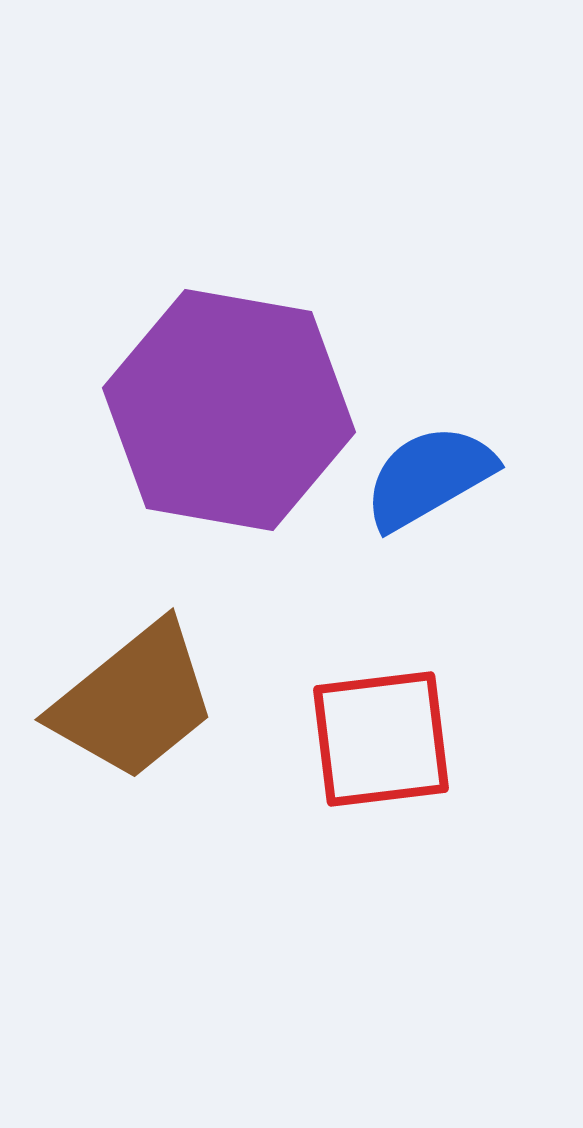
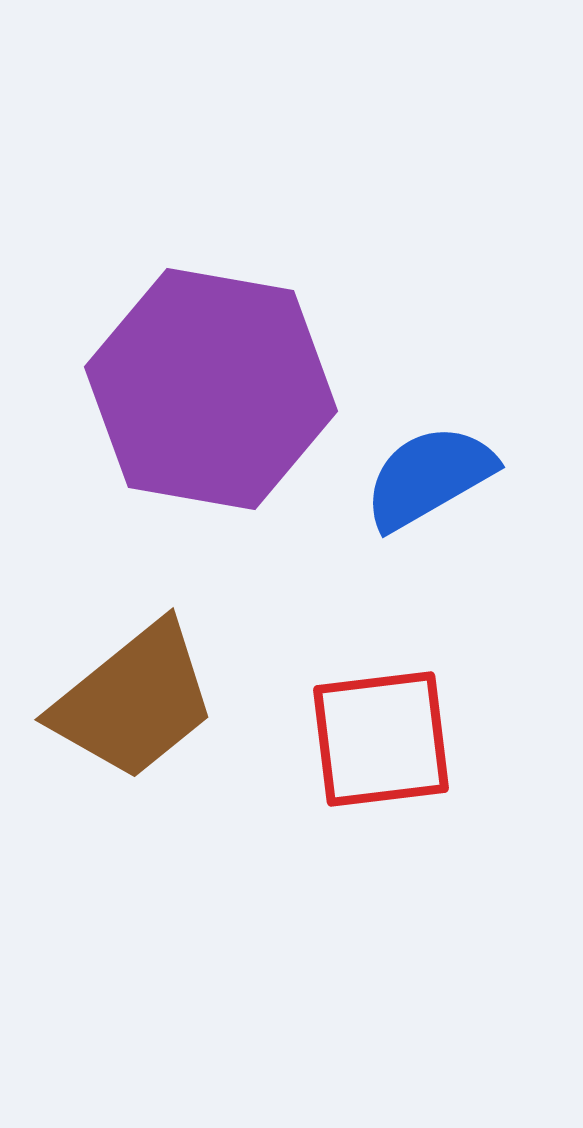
purple hexagon: moved 18 px left, 21 px up
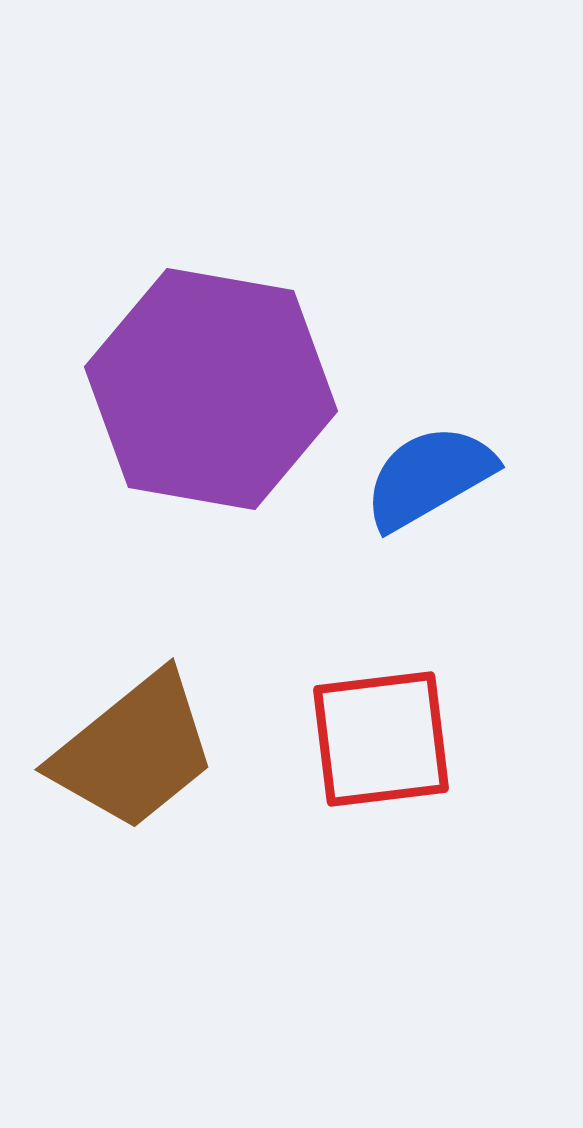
brown trapezoid: moved 50 px down
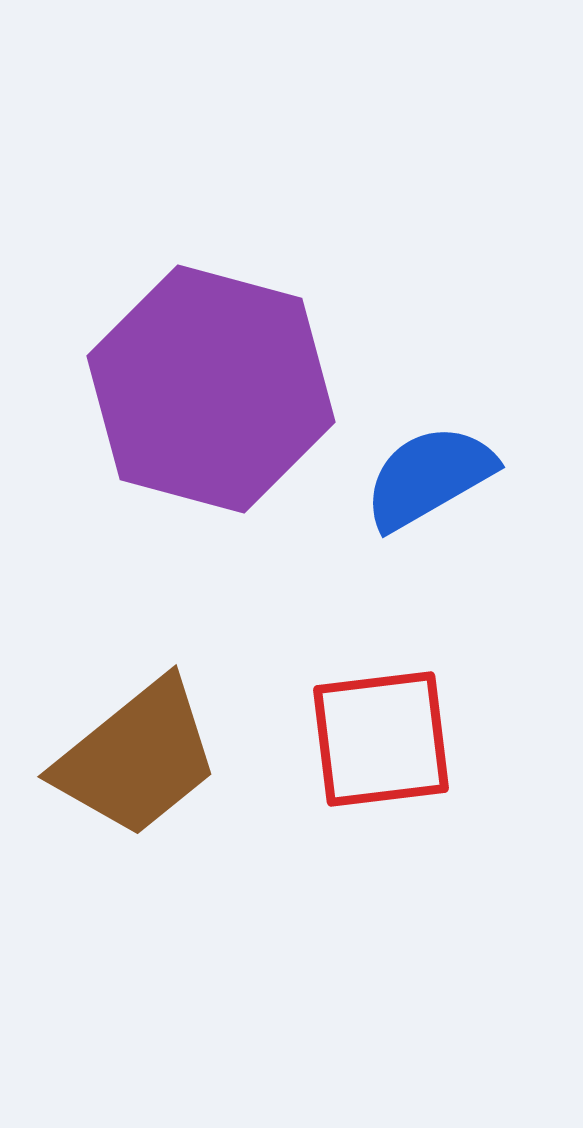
purple hexagon: rotated 5 degrees clockwise
brown trapezoid: moved 3 px right, 7 px down
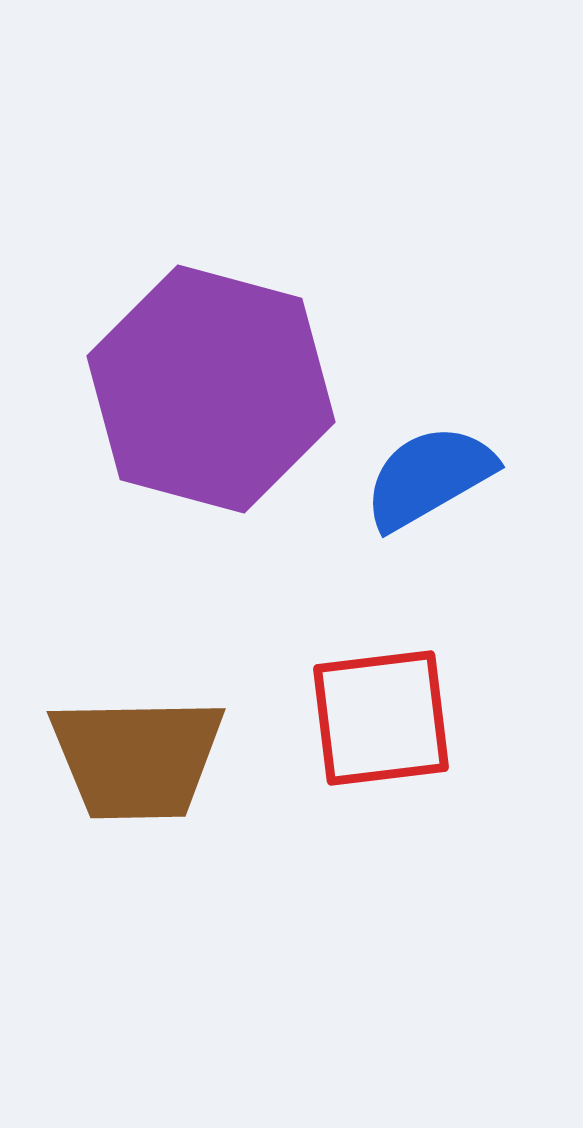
red square: moved 21 px up
brown trapezoid: rotated 38 degrees clockwise
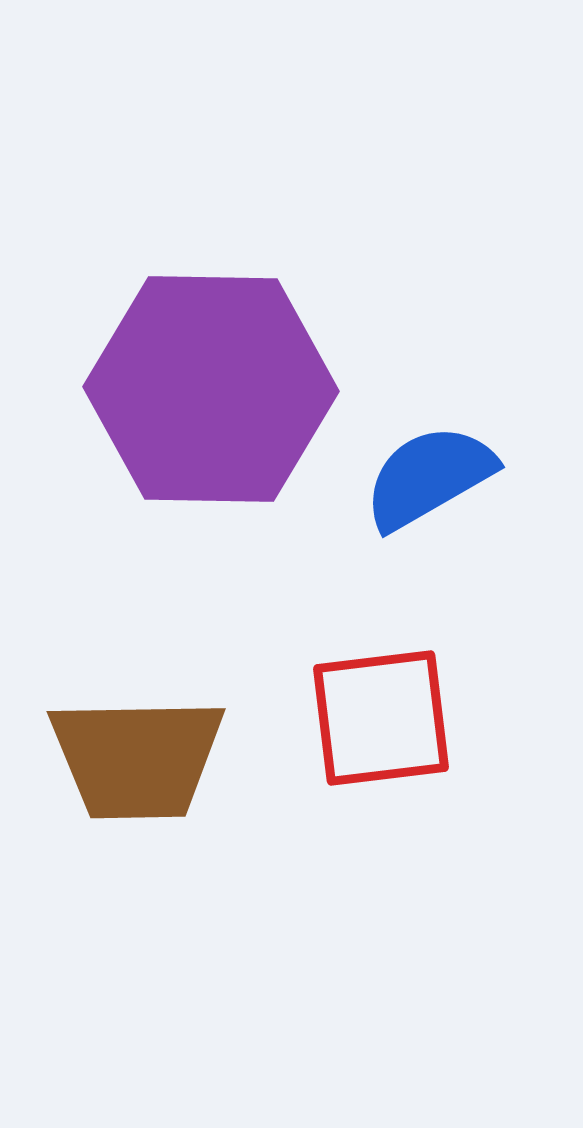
purple hexagon: rotated 14 degrees counterclockwise
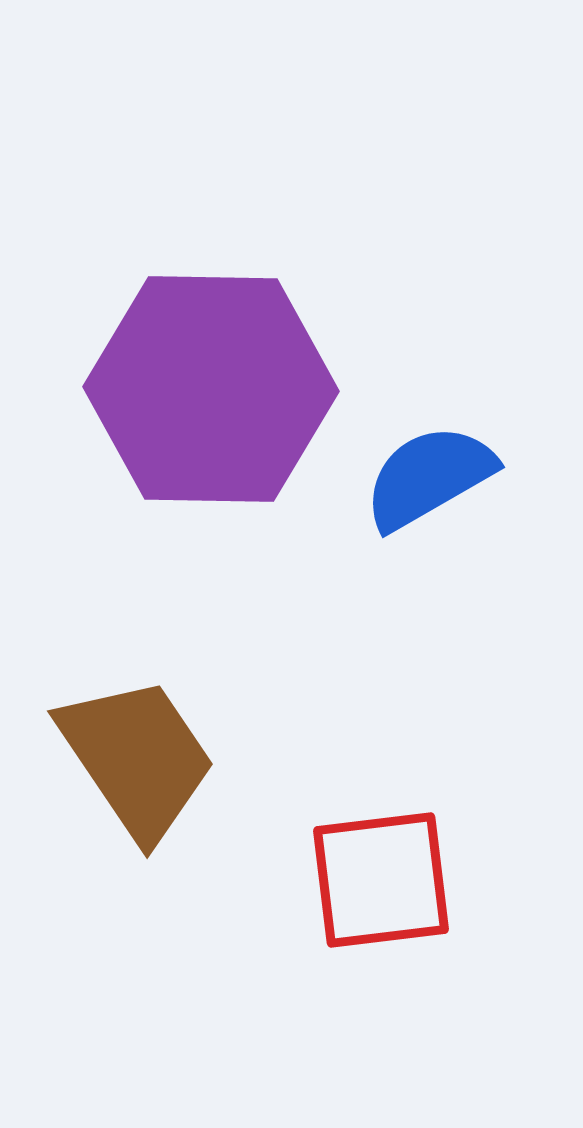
red square: moved 162 px down
brown trapezoid: rotated 123 degrees counterclockwise
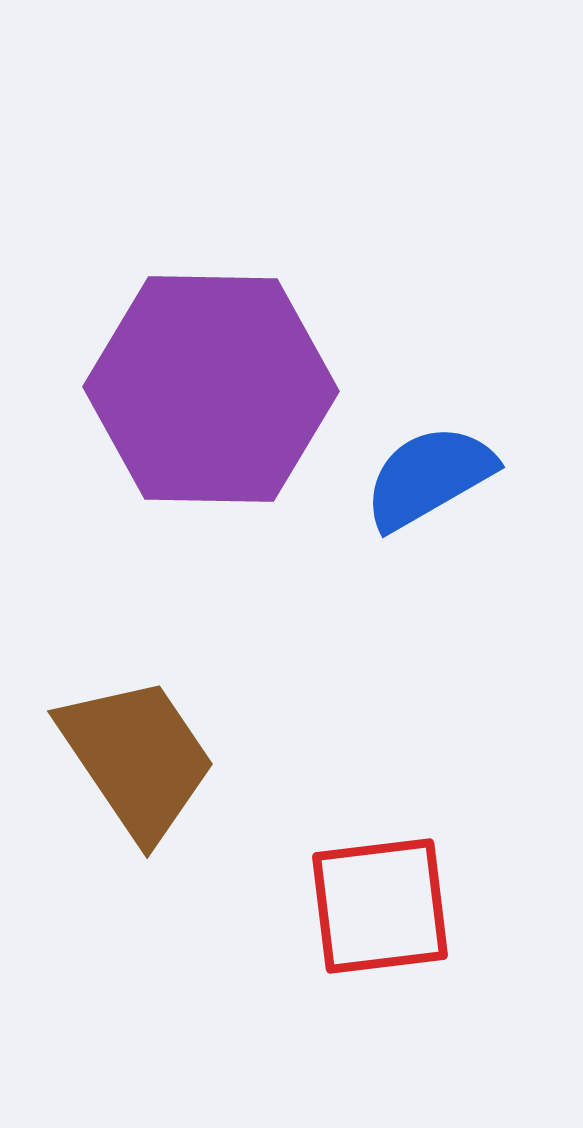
red square: moved 1 px left, 26 px down
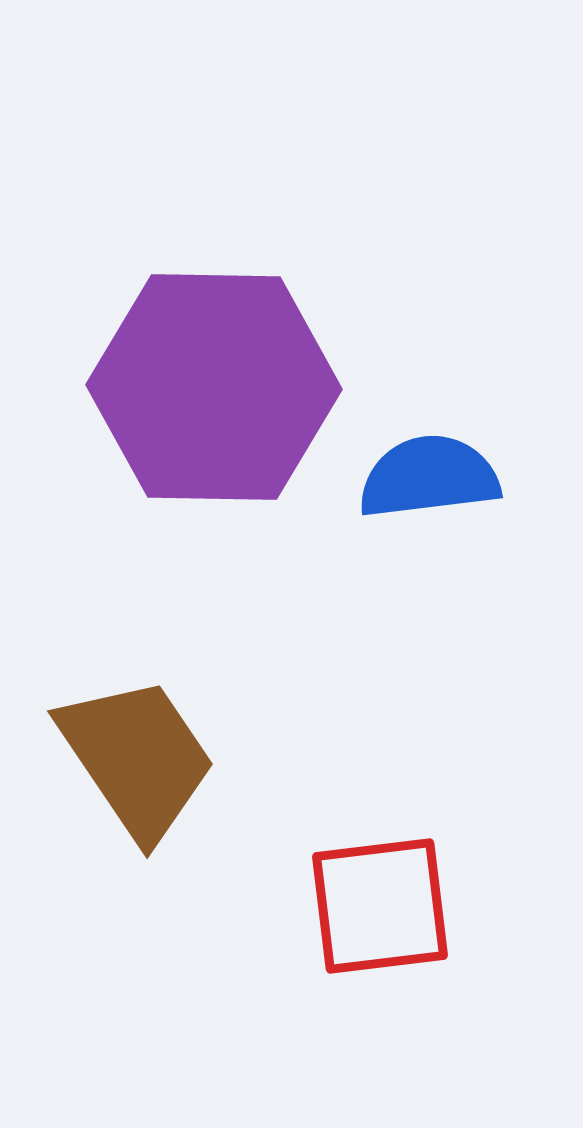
purple hexagon: moved 3 px right, 2 px up
blue semicircle: rotated 23 degrees clockwise
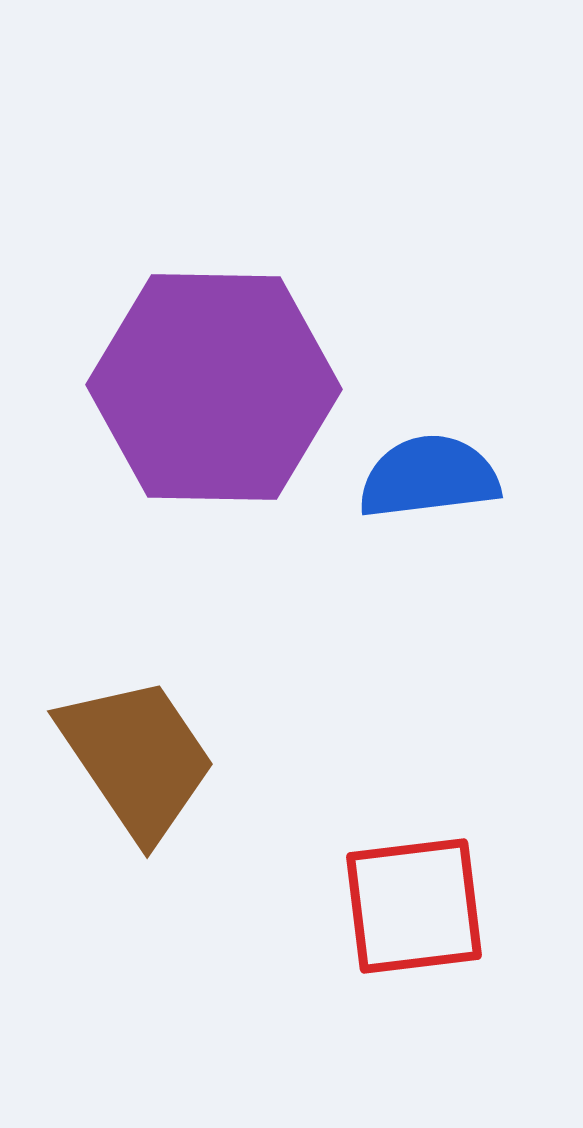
red square: moved 34 px right
